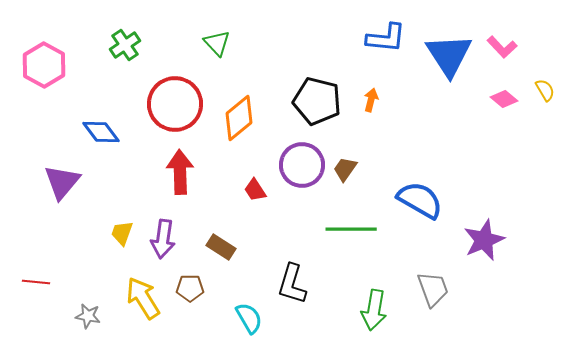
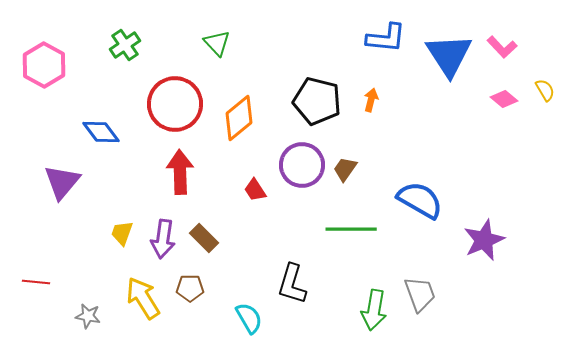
brown rectangle: moved 17 px left, 9 px up; rotated 12 degrees clockwise
gray trapezoid: moved 13 px left, 5 px down
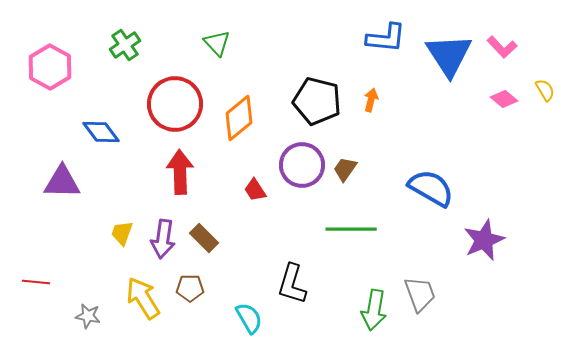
pink hexagon: moved 6 px right, 2 px down
purple triangle: rotated 51 degrees clockwise
blue semicircle: moved 11 px right, 12 px up
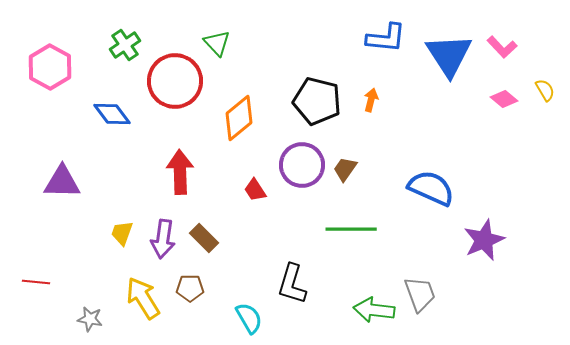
red circle: moved 23 px up
blue diamond: moved 11 px right, 18 px up
blue semicircle: rotated 6 degrees counterclockwise
green arrow: rotated 87 degrees clockwise
gray star: moved 2 px right, 3 px down
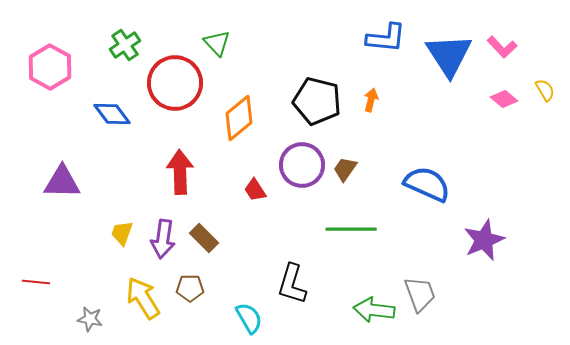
red circle: moved 2 px down
blue semicircle: moved 4 px left, 4 px up
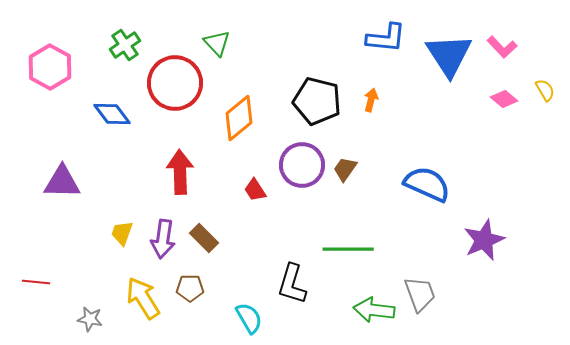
green line: moved 3 px left, 20 px down
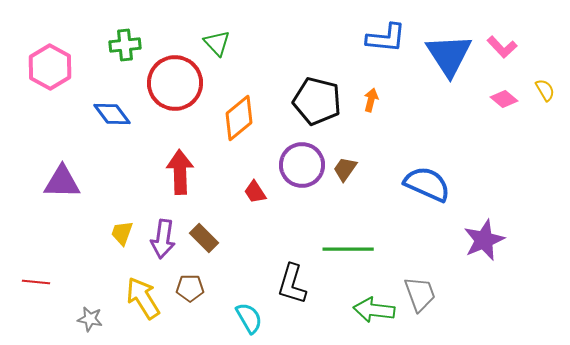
green cross: rotated 28 degrees clockwise
red trapezoid: moved 2 px down
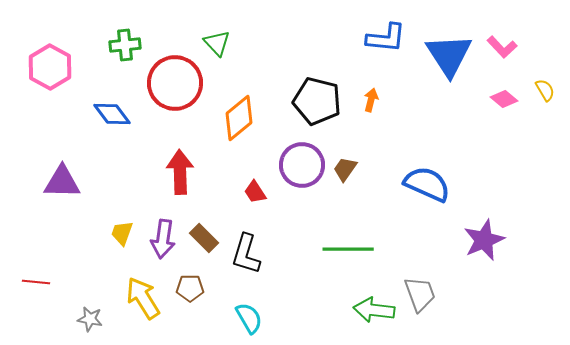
black L-shape: moved 46 px left, 30 px up
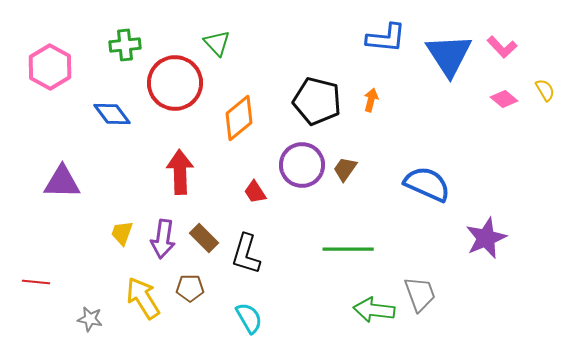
purple star: moved 2 px right, 2 px up
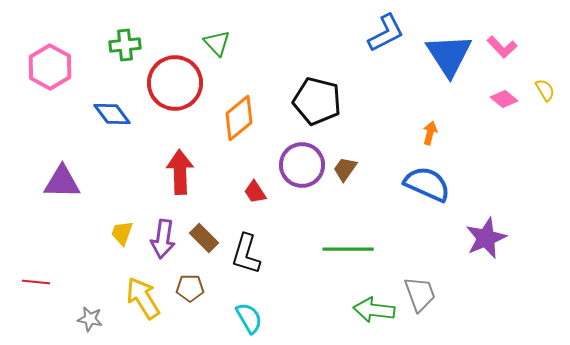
blue L-shape: moved 5 px up; rotated 33 degrees counterclockwise
orange arrow: moved 59 px right, 33 px down
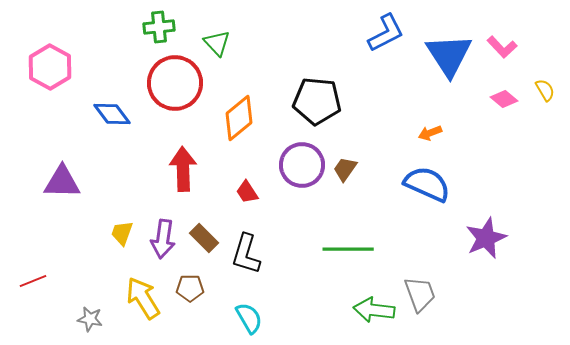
green cross: moved 34 px right, 18 px up
black pentagon: rotated 9 degrees counterclockwise
orange arrow: rotated 125 degrees counterclockwise
red arrow: moved 3 px right, 3 px up
red trapezoid: moved 8 px left
red line: moved 3 px left, 1 px up; rotated 28 degrees counterclockwise
